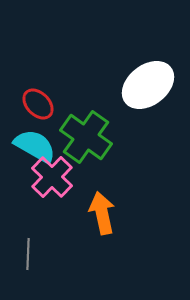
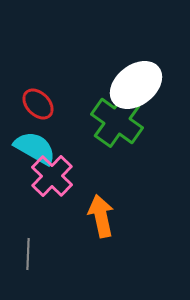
white ellipse: moved 12 px left
green cross: moved 31 px right, 16 px up
cyan semicircle: moved 2 px down
pink cross: moved 1 px up
orange arrow: moved 1 px left, 3 px down
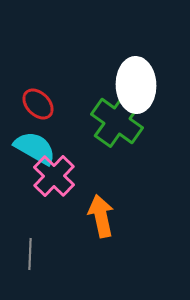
white ellipse: rotated 54 degrees counterclockwise
pink cross: moved 2 px right
gray line: moved 2 px right
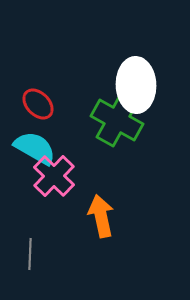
green cross: moved 1 px up; rotated 6 degrees counterclockwise
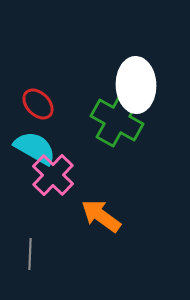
pink cross: moved 1 px left, 1 px up
orange arrow: rotated 42 degrees counterclockwise
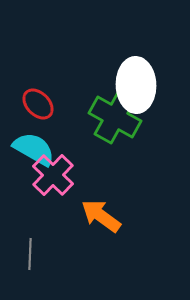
green cross: moved 2 px left, 3 px up
cyan semicircle: moved 1 px left, 1 px down
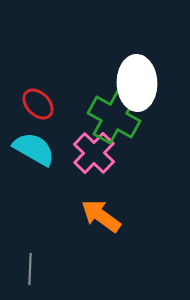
white ellipse: moved 1 px right, 2 px up
green cross: moved 1 px left
pink cross: moved 41 px right, 22 px up
gray line: moved 15 px down
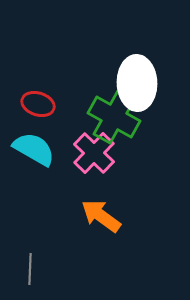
red ellipse: rotated 28 degrees counterclockwise
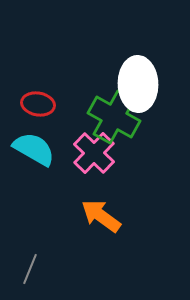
white ellipse: moved 1 px right, 1 px down
red ellipse: rotated 8 degrees counterclockwise
gray line: rotated 20 degrees clockwise
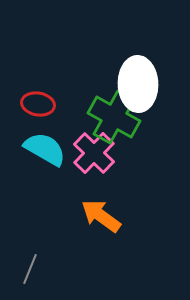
cyan semicircle: moved 11 px right
